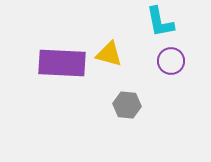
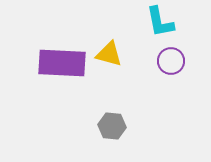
gray hexagon: moved 15 px left, 21 px down
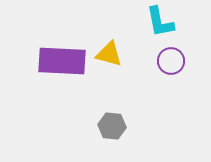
purple rectangle: moved 2 px up
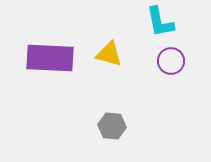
purple rectangle: moved 12 px left, 3 px up
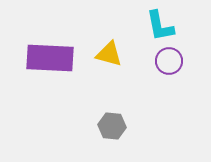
cyan L-shape: moved 4 px down
purple circle: moved 2 px left
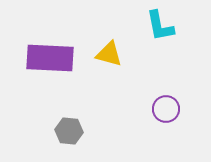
purple circle: moved 3 px left, 48 px down
gray hexagon: moved 43 px left, 5 px down
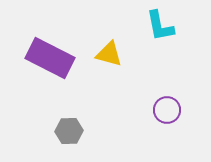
purple rectangle: rotated 24 degrees clockwise
purple circle: moved 1 px right, 1 px down
gray hexagon: rotated 8 degrees counterclockwise
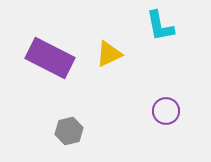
yellow triangle: rotated 40 degrees counterclockwise
purple circle: moved 1 px left, 1 px down
gray hexagon: rotated 12 degrees counterclockwise
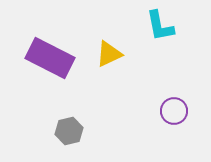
purple circle: moved 8 px right
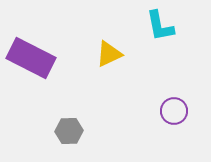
purple rectangle: moved 19 px left
gray hexagon: rotated 12 degrees clockwise
